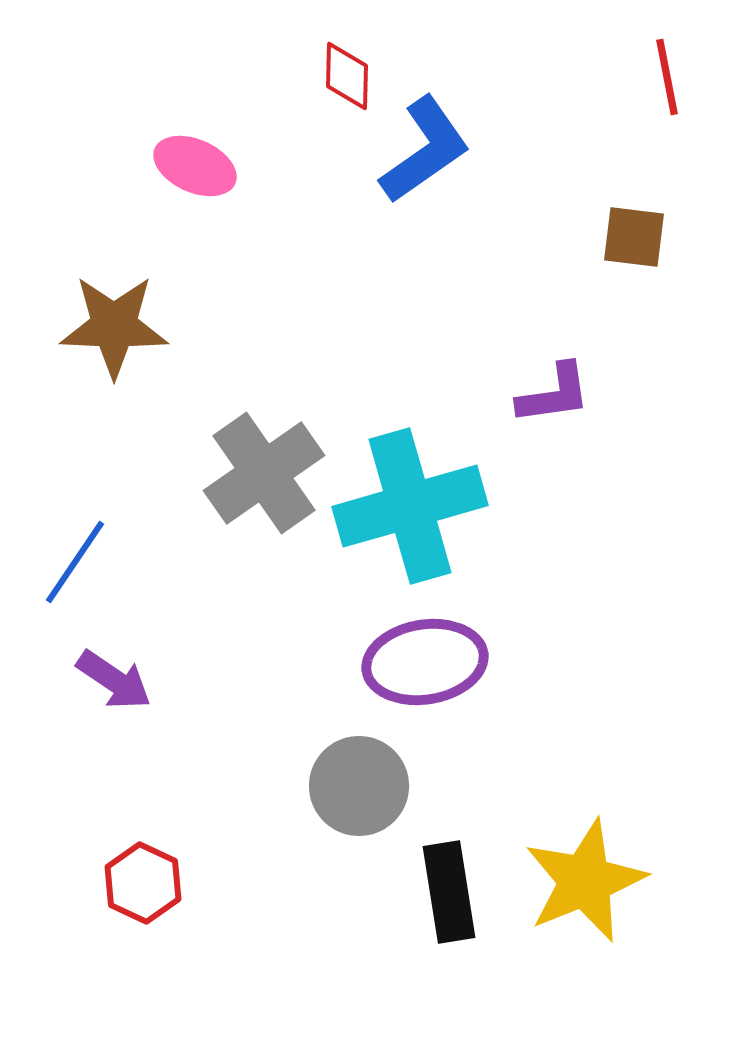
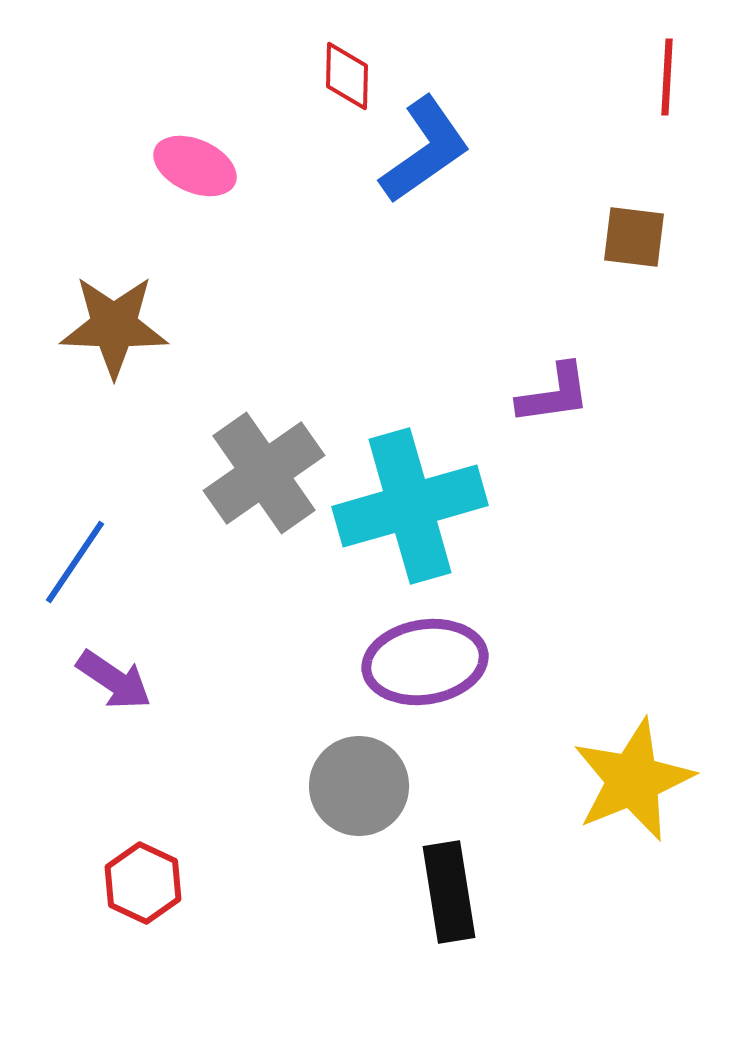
red line: rotated 14 degrees clockwise
yellow star: moved 48 px right, 101 px up
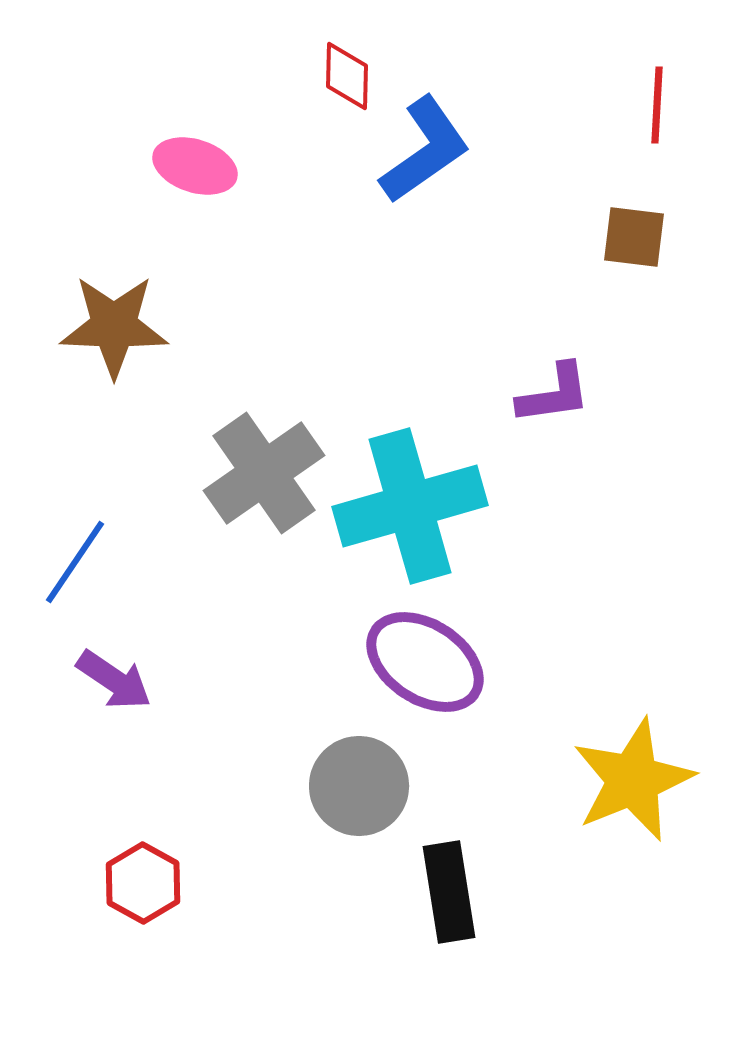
red line: moved 10 px left, 28 px down
pink ellipse: rotated 6 degrees counterclockwise
purple ellipse: rotated 42 degrees clockwise
red hexagon: rotated 4 degrees clockwise
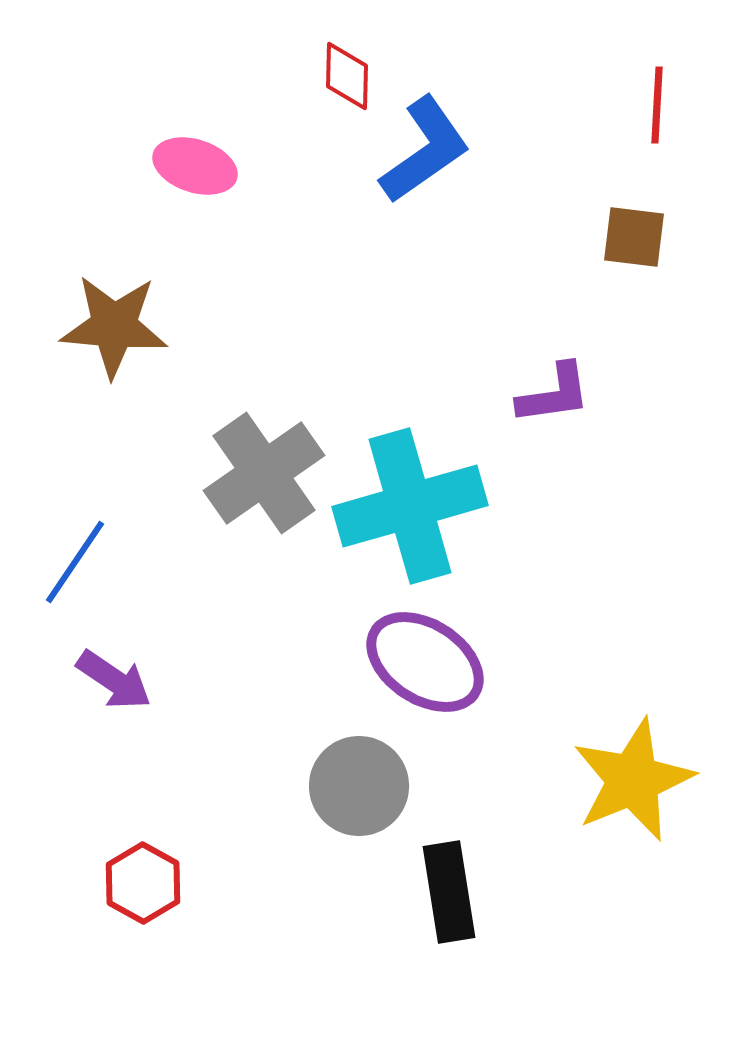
brown star: rotated 3 degrees clockwise
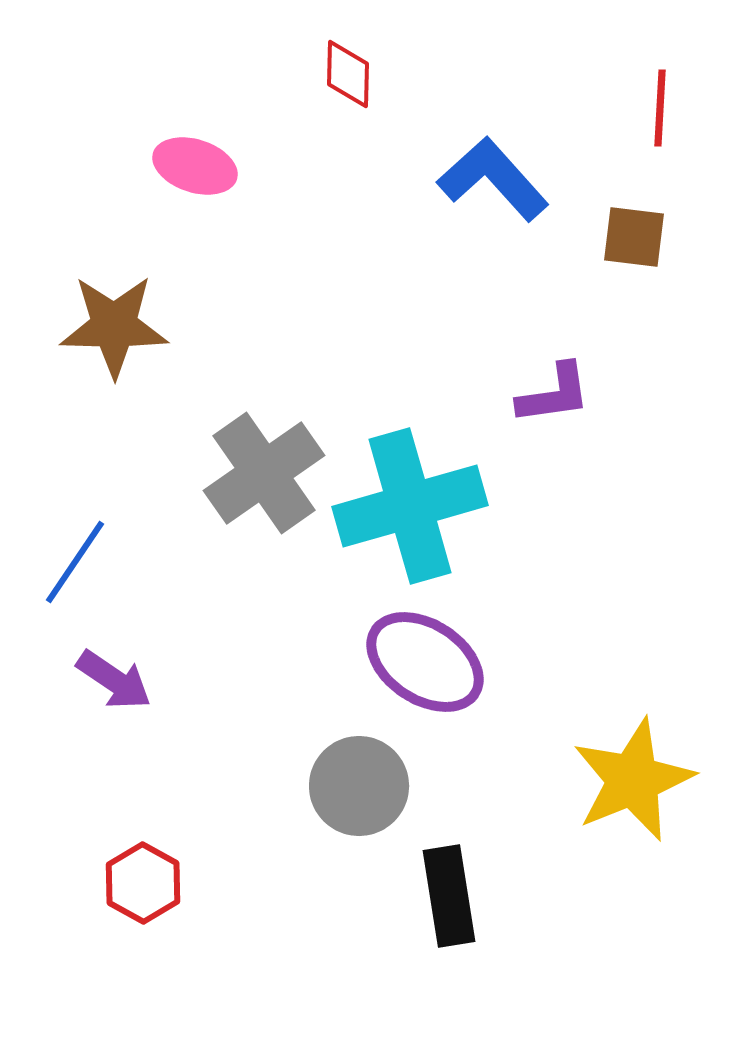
red diamond: moved 1 px right, 2 px up
red line: moved 3 px right, 3 px down
blue L-shape: moved 68 px right, 29 px down; rotated 97 degrees counterclockwise
brown star: rotated 4 degrees counterclockwise
black rectangle: moved 4 px down
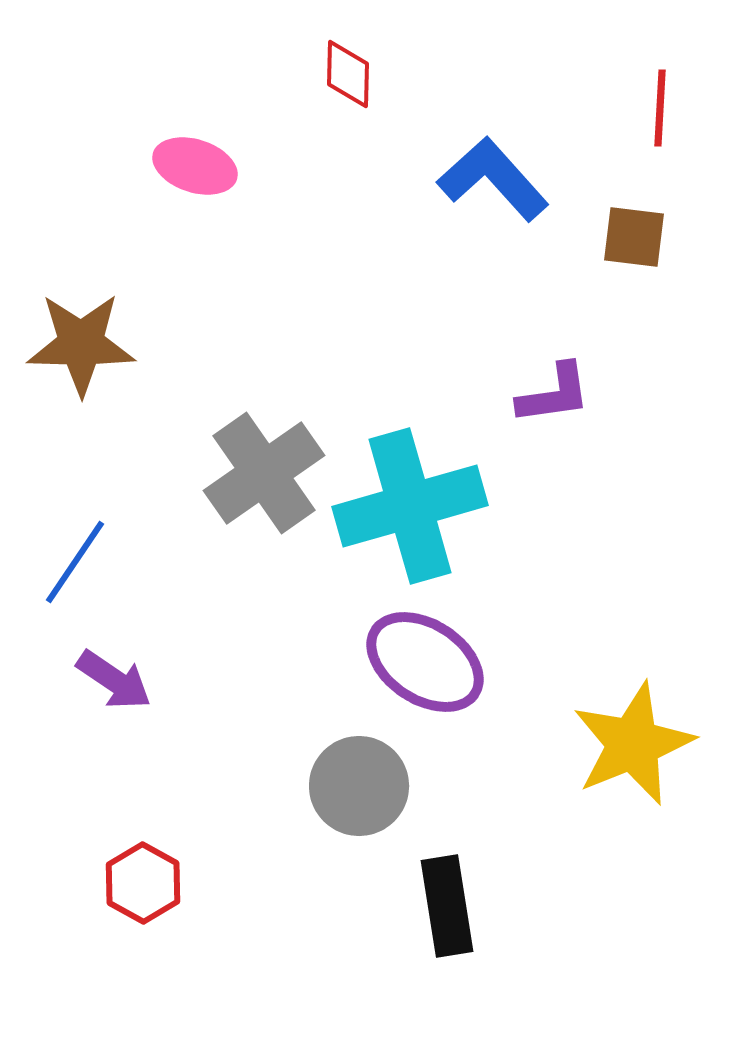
brown star: moved 33 px left, 18 px down
yellow star: moved 36 px up
black rectangle: moved 2 px left, 10 px down
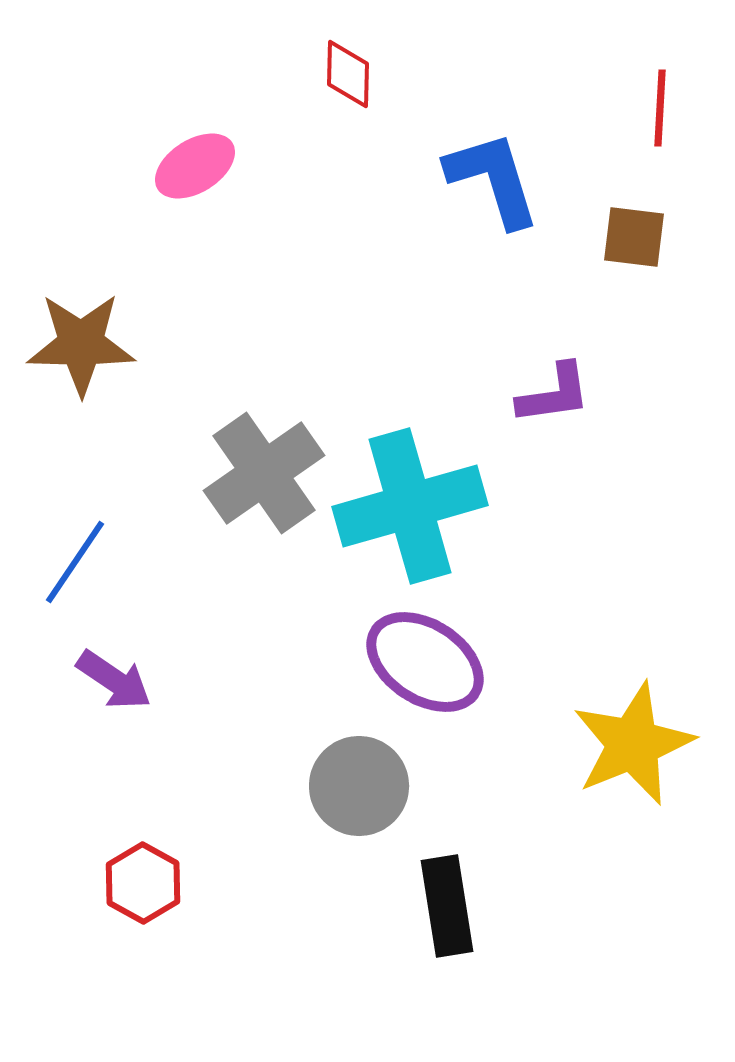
pink ellipse: rotated 50 degrees counterclockwise
blue L-shape: rotated 25 degrees clockwise
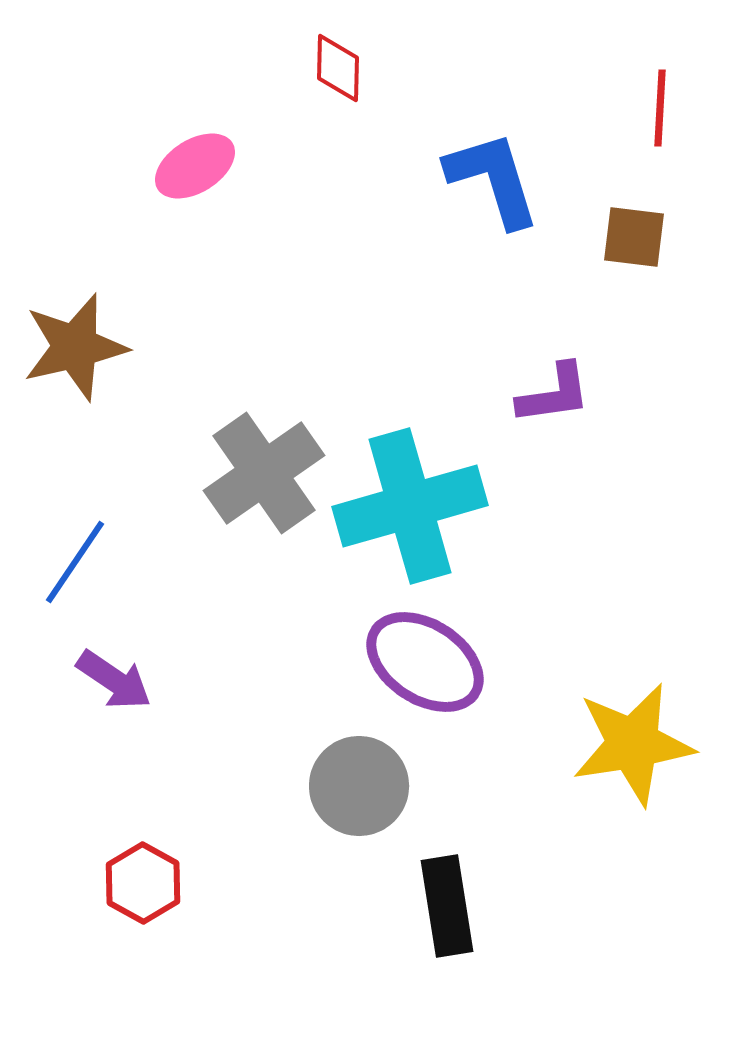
red diamond: moved 10 px left, 6 px up
brown star: moved 6 px left, 3 px down; rotated 14 degrees counterclockwise
yellow star: rotated 13 degrees clockwise
